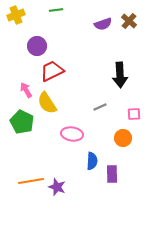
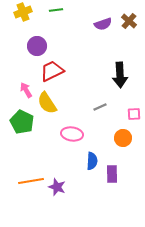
yellow cross: moved 7 px right, 3 px up
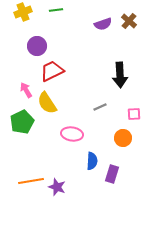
green pentagon: rotated 20 degrees clockwise
purple rectangle: rotated 18 degrees clockwise
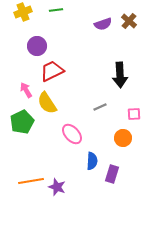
pink ellipse: rotated 40 degrees clockwise
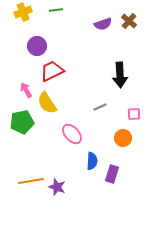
green pentagon: rotated 15 degrees clockwise
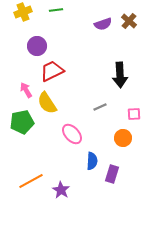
orange line: rotated 20 degrees counterclockwise
purple star: moved 4 px right, 3 px down; rotated 12 degrees clockwise
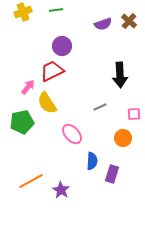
purple circle: moved 25 px right
pink arrow: moved 2 px right, 3 px up; rotated 70 degrees clockwise
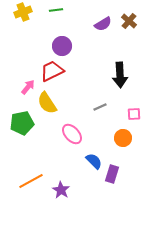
purple semicircle: rotated 12 degrees counterclockwise
green pentagon: moved 1 px down
blue semicircle: moved 2 px right; rotated 48 degrees counterclockwise
